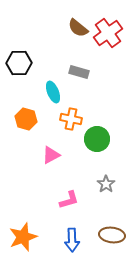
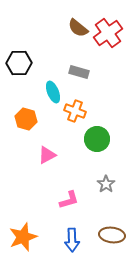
orange cross: moved 4 px right, 8 px up; rotated 10 degrees clockwise
pink triangle: moved 4 px left
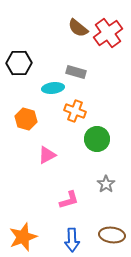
gray rectangle: moved 3 px left
cyan ellipse: moved 4 px up; rotated 75 degrees counterclockwise
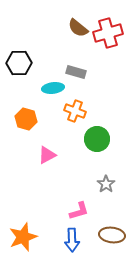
red cross: rotated 20 degrees clockwise
pink L-shape: moved 10 px right, 11 px down
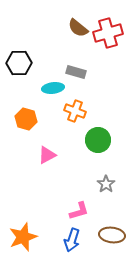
green circle: moved 1 px right, 1 px down
blue arrow: rotated 20 degrees clockwise
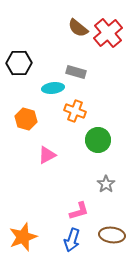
red cross: rotated 24 degrees counterclockwise
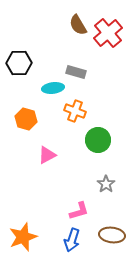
brown semicircle: moved 3 px up; rotated 20 degrees clockwise
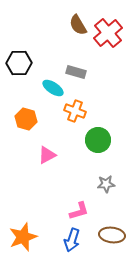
cyan ellipse: rotated 40 degrees clockwise
gray star: rotated 30 degrees clockwise
